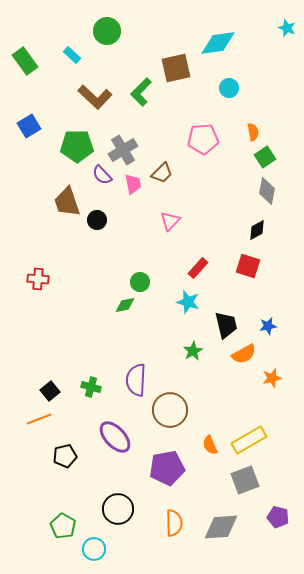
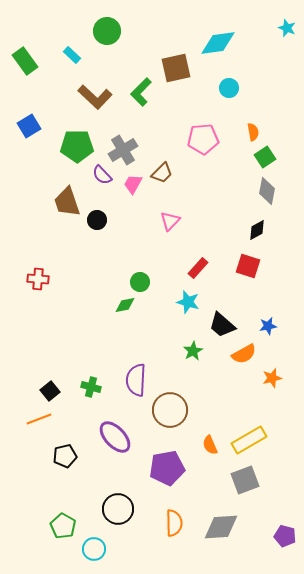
pink trapezoid at (133, 184): rotated 140 degrees counterclockwise
black trapezoid at (226, 325): moved 4 px left; rotated 144 degrees clockwise
purple pentagon at (278, 517): moved 7 px right, 19 px down
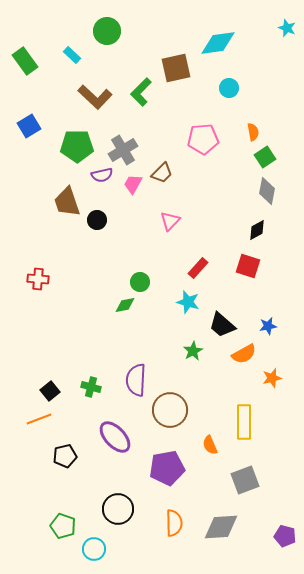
purple semicircle at (102, 175): rotated 60 degrees counterclockwise
yellow rectangle at (249, 440): moved 5 px left, 18 px up; rotated 60 degrees counterclockwise
green pentagon at (63, 526): rotated 10 degrees counterclockwise
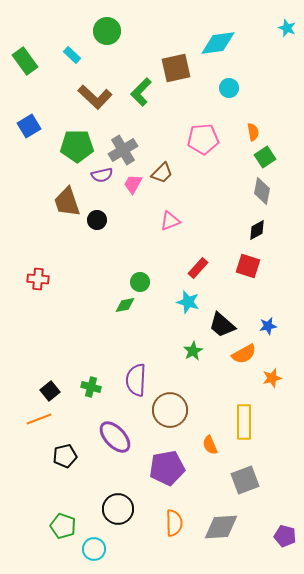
gray diamond at (267, 191): moved 5 px left
pink triangle at (170, 221): rotated 25 degrees clockwise
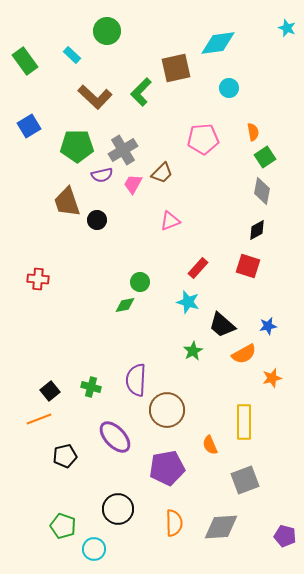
brown circle at (170, 410): moved 3 px left
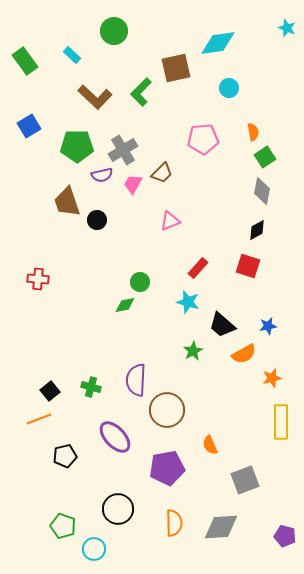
green circle at (107, 31): moved 7 px right
yellow rectangle at (244, 422): moved 37 px right
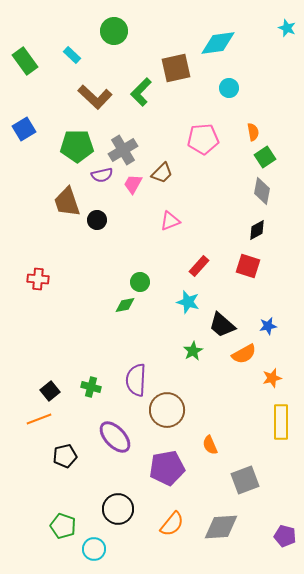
blue square at (29, 126): moved 5 px left, 3 px down
red rectangle at (198, 268): moved 1 px right, 2 px up
orange semicircle at (174, 523): moved 2 px left, 1 px down; rotated 40 degrees clockwise
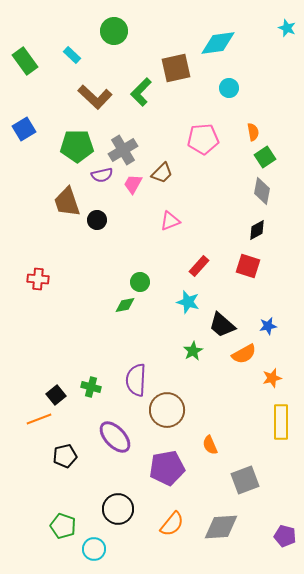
black square at (50, 391): moved 6 px right, 4 px down
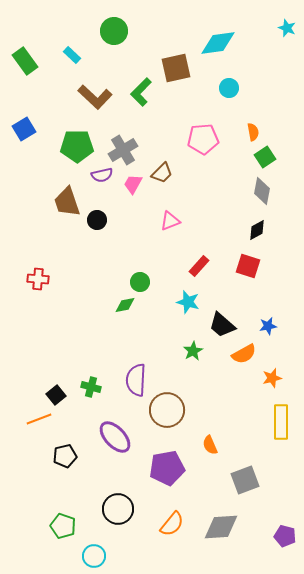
cyan circle at (94, 549): moved 7 px down
